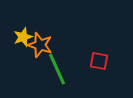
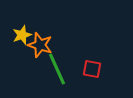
yellow star: moved 1 px left, 2 px up
red square: moved 7 px left, 8 px down
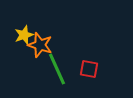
yellow star: moved 2 px right
red square: moved 3 px left
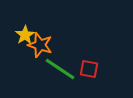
yellow star: moved 1 px right; rotated 12 degrees counterclockwise
green line: moved 3 px right; rotated 32 degrees counterclockwise
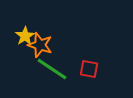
yellow star: moved 1 px down
green line: moved 8 px left
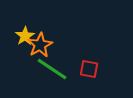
orange star: rotated 25 degrees clockwise
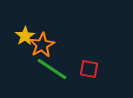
orange star: moved 2 px right
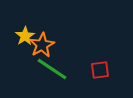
red square: moved 11 px right, 1 px down; rotated 18 degrees counterclockwise
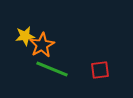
yellow star: rotated 24 degrees clockwise
green line: rotated 12 degrees counterclockwise
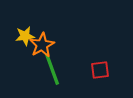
green line: rotated 48 degrees clockwise
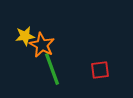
orange star: rotated 15 degrees counterclockwise
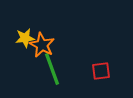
yellow star: moved 2 px down
red square: moved 1 px right, 1 px down
